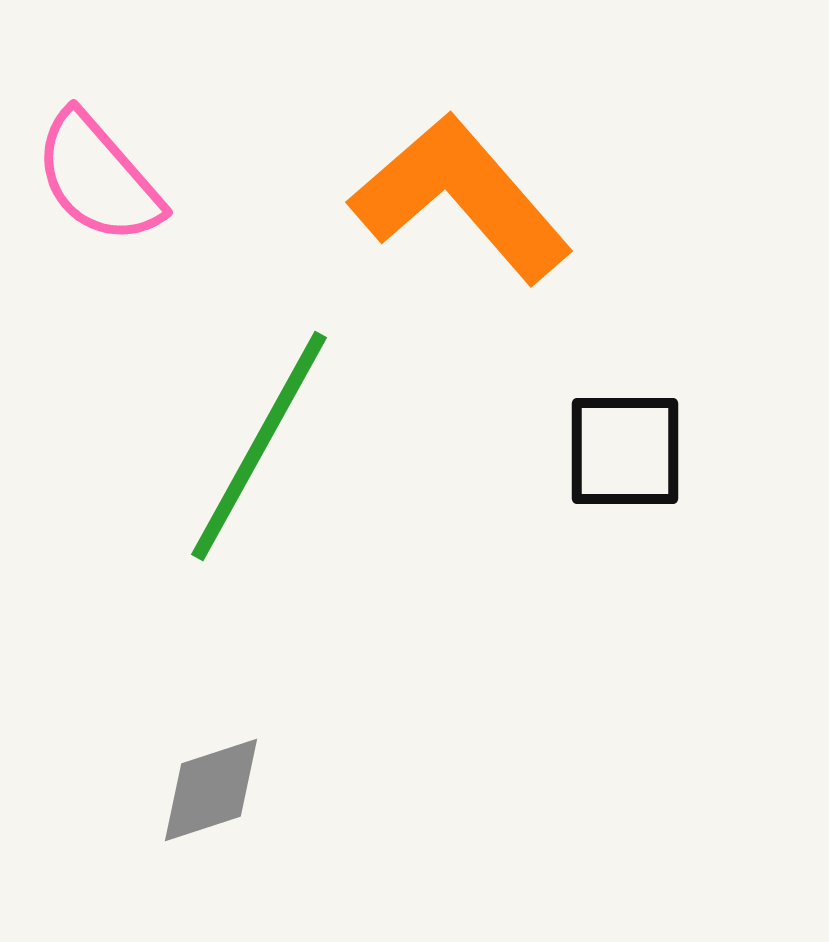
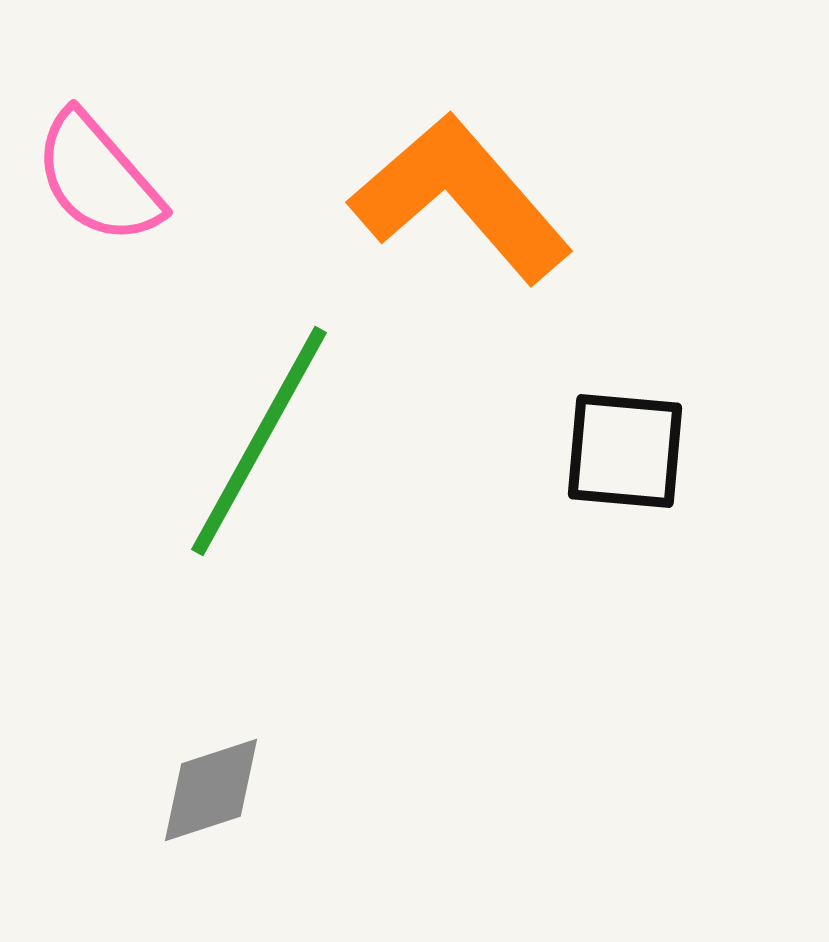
green line: moved 5 px up
black square: rotated 5 degrees clockwise
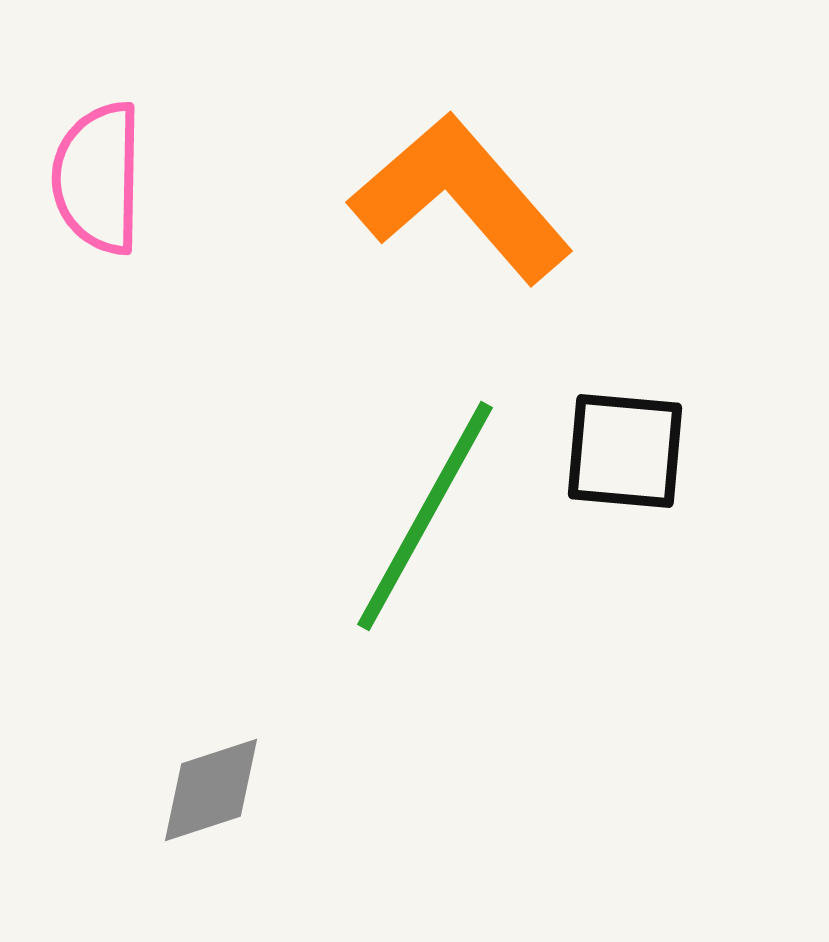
pink semicircle: rotated 42 degrees clockwise
green line: moved 166 px right, 75 px down
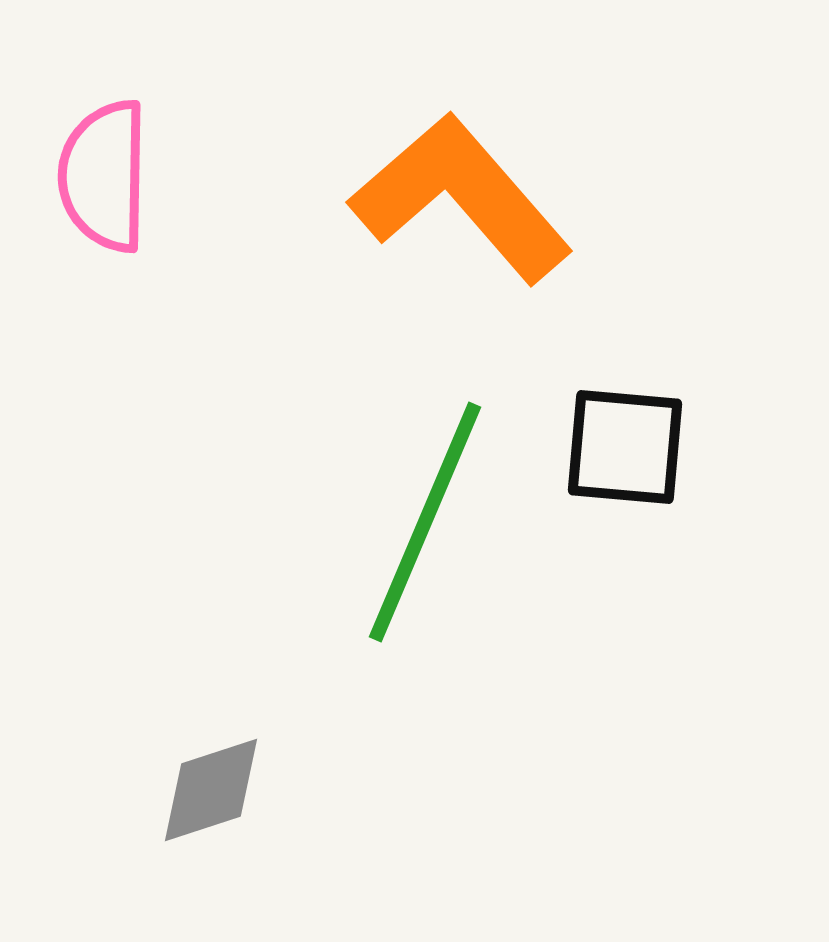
pink semicircle: moved 6 px right, 2 px up
black square: moved 4 px up
green line: moved 6 px down; rotated 6 degrees counterclockwise
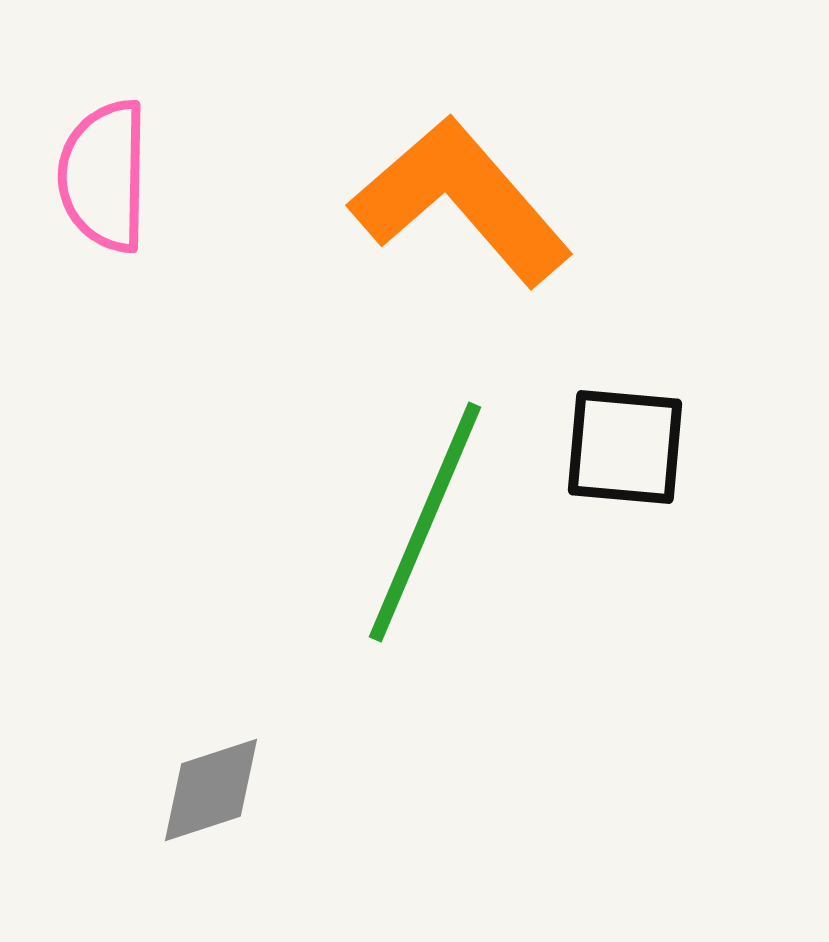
orange L-shape: moved 3 px down
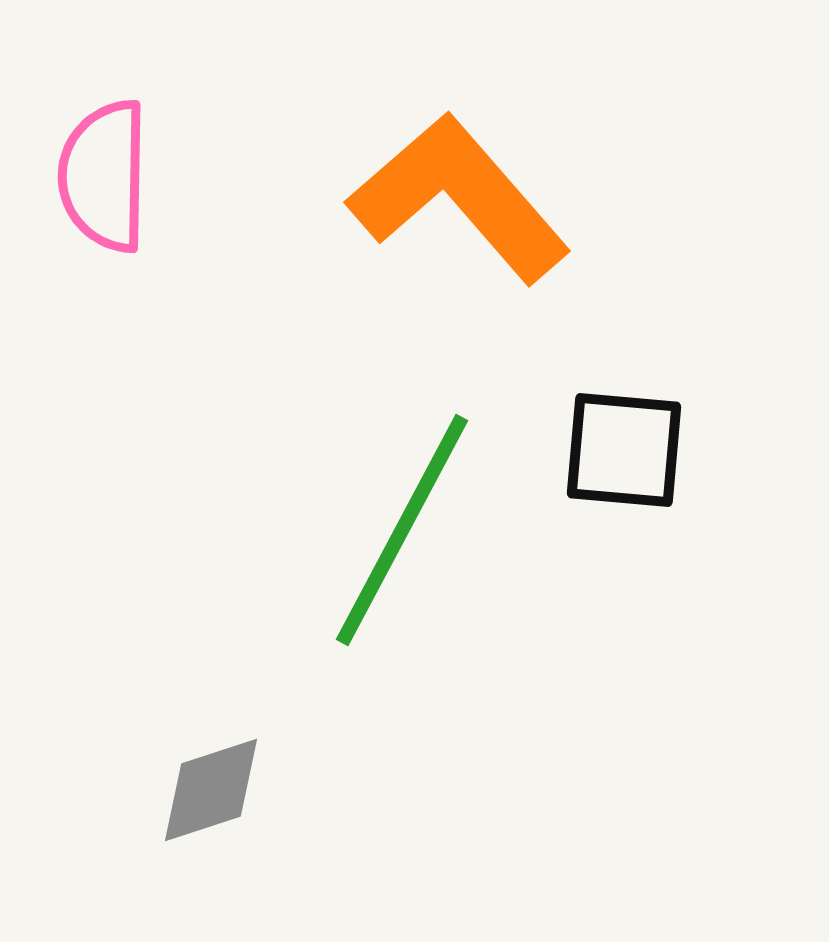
orange L-shape: moved 2 px left, 3 px up
black square: moved 1 px left, 3 px down
green line: moved 23 px left, 8 px down; rotated 5 degrees clockwise
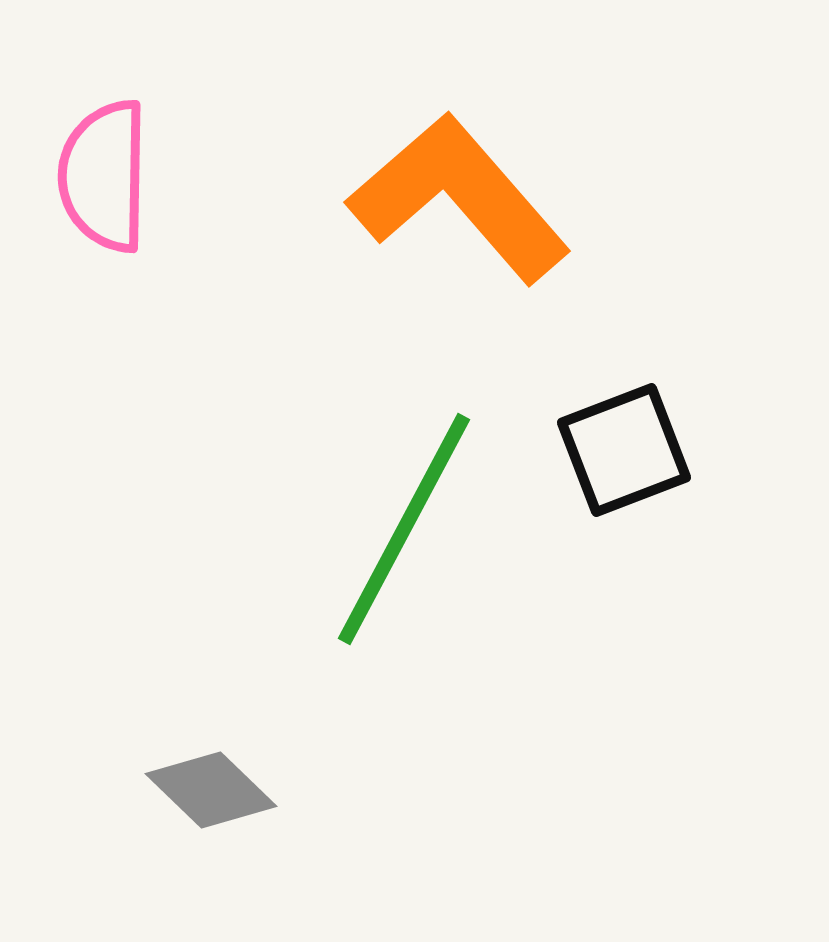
black square: rotated 26 degrees counterclockwise
green line: moved 2 px right, 1 px up
gray diamond: rotated 62 degrees clockwise
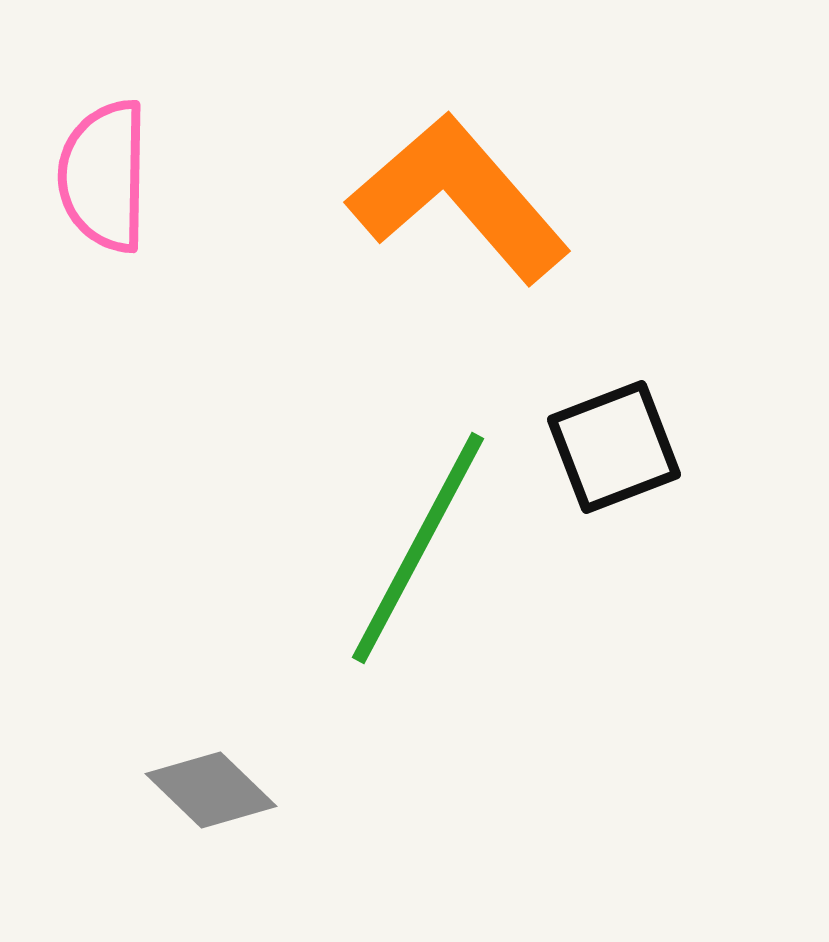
black square: moved 10 px left, 3 px up
green line: moved 14 px right, 19 px down
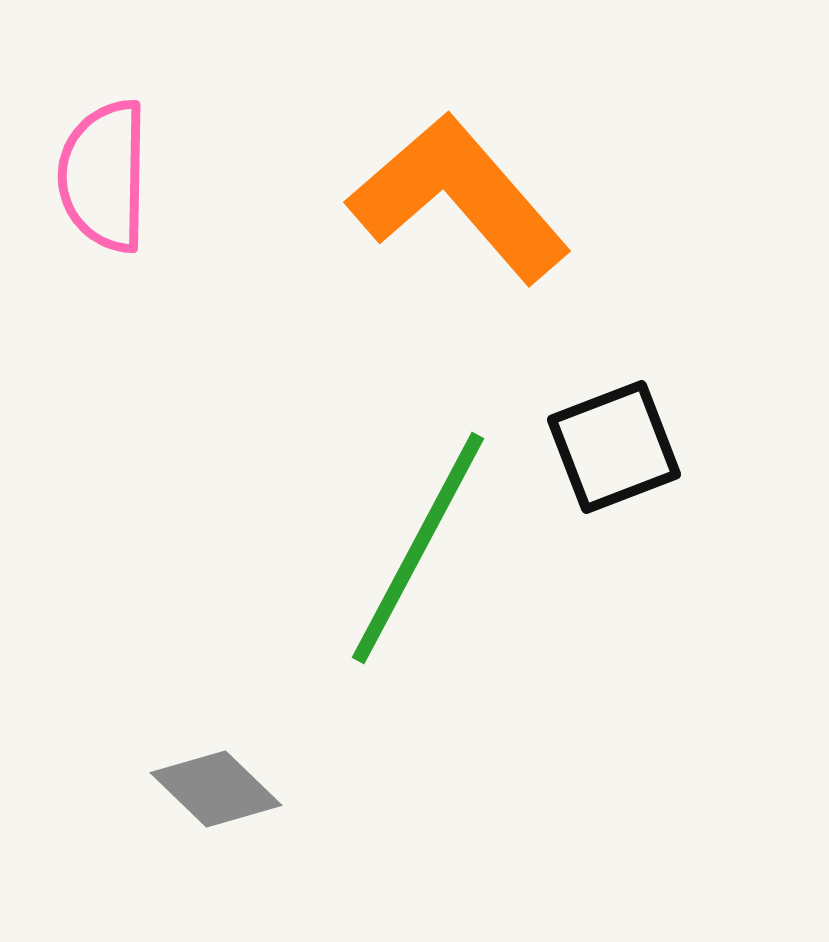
gray diamond: moved 5 px right, 1 px up
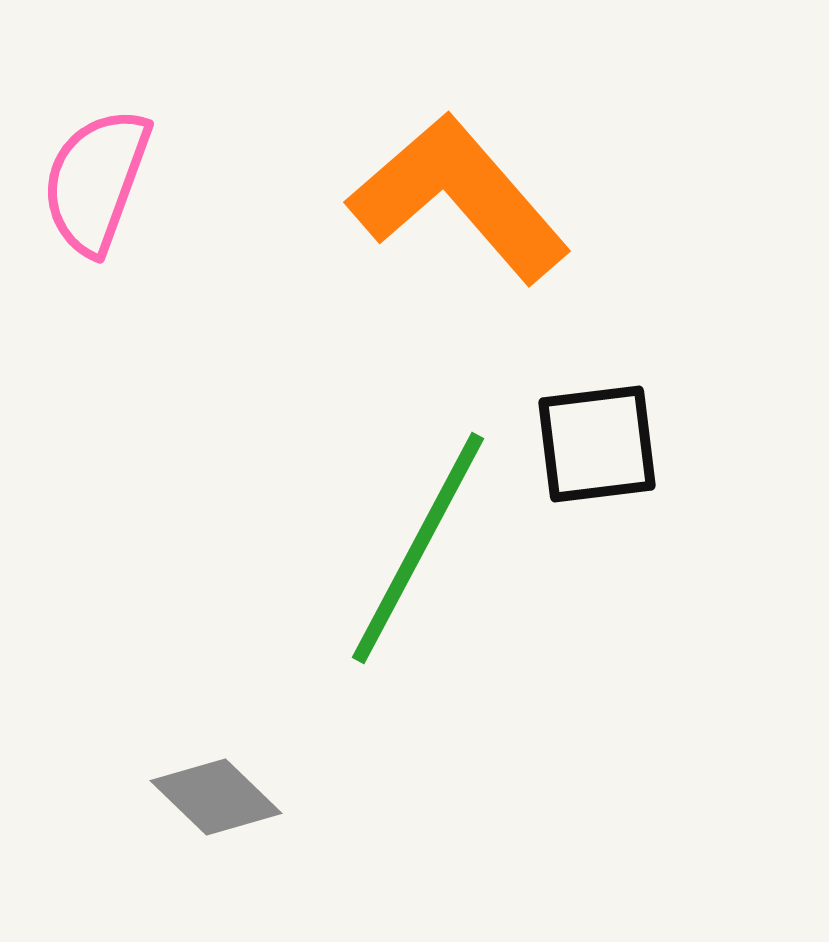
pink semicircle: moved 8 px left, 5 px down; rotated 19 degrees clockwise
black square: moved 17 px left, 3 px up; rotated 14 degrees clockwise
gray diamond: moved 8 px down
